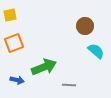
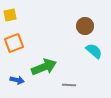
cyan semicircle: moved 2 px left
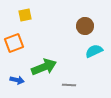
yellow square: moved 15 px right
cyan semicircle: rotated 66 degrees counterclockwise
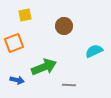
brown circle: moved 21 px left
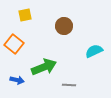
orange square: moved 1 px down; rotated 30 degrees counterclockwise
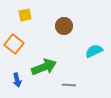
blue arrow: rotated 64 degrees clockwise
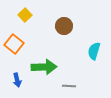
yellow square: rotated 32 degrees counterclockwise
cyan semicircle: rotated 48 degrees counterclockwise
green arrow: rotated 20 degrees clockwise
gray line: moved 1 px down
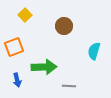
orange square: moved 3 px down; rotated 30 degrees clockwise
